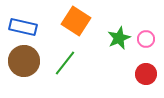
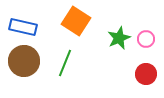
green line: rotated 16 degrees counterclockwise
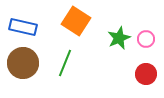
brown circle: moved 1 px left, 2 px down
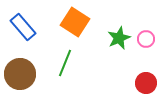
orange square: moved 1 px left, 1 px down
blue rectangle: rotated 36 degrees clockwise
brown circle: moved 3 px left, 11 px down
red circle: moved 9 px down
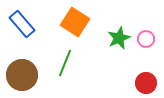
blue rectangle: moved 1 px left, 3 px up
brown circle: moved 2 px right, 1 px down
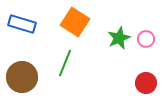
blue rectangle: rotated 32 degrees counterclockwise
brown circle: moved 2 px down
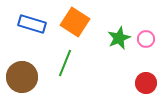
blue rectangle: moved 10 px right
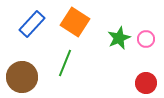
blue rectangle: rotated 64 degrees counterclockwise
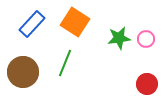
green star: rotated 15 degrees clockwise
brown circle: moved 1 px right, 5 px up
red circle: moved 1 px right, 1 px down
